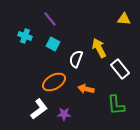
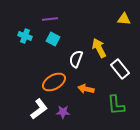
purple line: rotated 56 degrees counterclockwise
cyan square: moved 5 px up
purple star: moved 1 px left, 2 px up
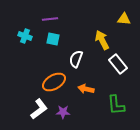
cyan square: rotated 16 degrees counterclockwise
yellow arrow: moved 3 px right, 8 px up
white rectangle: moved 2 px left, 5 px up
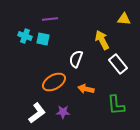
cyan square: moved 10 px left
white L-shape: moved 2 px left, 4 px down
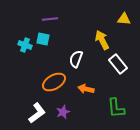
cyan cross: moved 9 px down
green L-shape: moved 3 px down
purple star: rotated 24 degrees counterclockwise
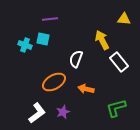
white rectangle: moved 1 px right, 2 px up
green L-shape: rotated 80 degrees clockwise
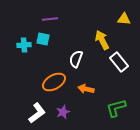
cyan cross: moved 1 px left; rotated 24 degrees counterclockwise
